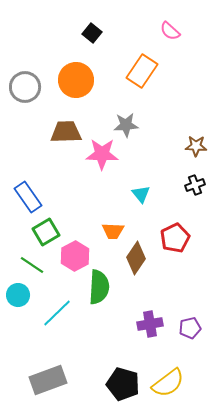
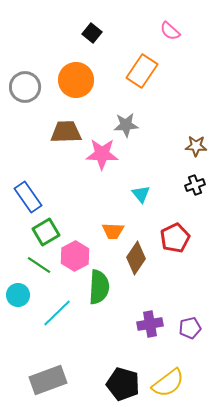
green line: moved 7 px right
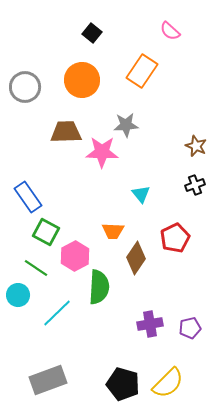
orange circle: moved 6 px right
brown star: rotated 20 degrees clockwise
pink star: moved 2 px up
green square: rotated 32 degrees counterclockwise
green line: moved 3 px left, 3 px down
yellow semicircle: rotated 8 degrees counterclockwise
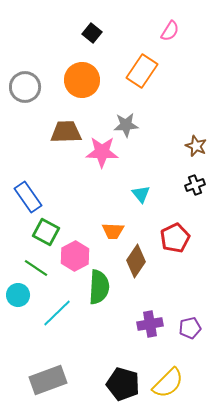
pink semicircle: rotated 100 degrees counterclockwise
brown diamond: moved 3 px down
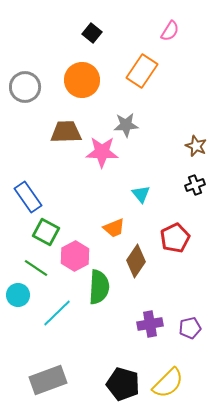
orange trapezoid: moved 1 px right, 3 px up; rotated 25 degrees counterclockwise
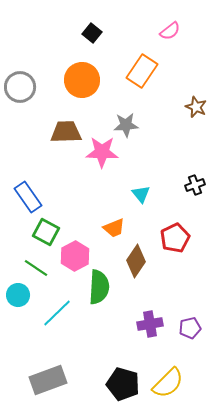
pink semicircle: rotated 20 degrees clockwise
gray circle: moved 5 px left
brown star: moved 39 px up
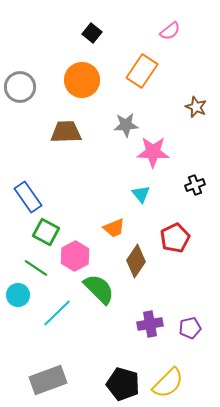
pink star: moved 51 px right
green semicircle: moved 2 px down; rotated 48 degrees counterclockwise
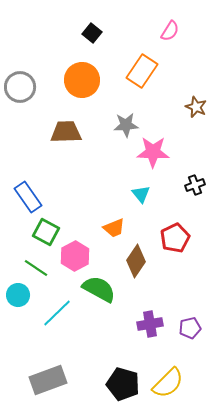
pink semicircle: rotated 20 degrees counterclockwise
green semicircle: rotated 16 degrees counterclockwise
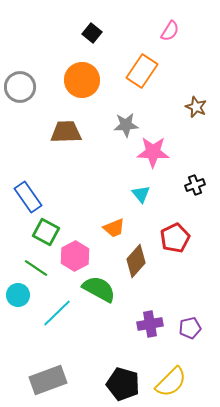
brown diamond: rotated 8 degrees clockwise
yellow semicircle: moved 3 px right, 1 px up
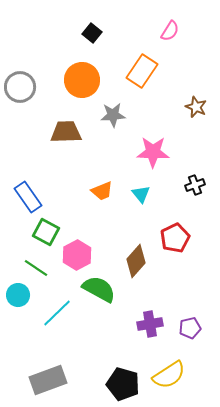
gray star: moved 13 px left, 10 px up
orange trapezoid: moved 12 px left, 37 px up
pink hexagon: moved 2 px right, 1 px up
yellow semicircle: moved 2 px left, 7 px up; rotated 12 degrees clockwise
